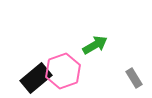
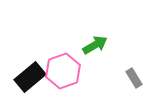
black rectangle: moved 6 px left, 1 px up
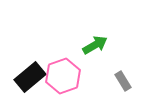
pink hexagon: moved 5 px down
gray rectangle: moved 11 px left, 3 px down
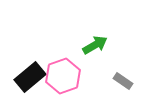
gray rectangle: rotated 24 degrees counterclockwise
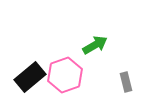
pink hexagon: moved 2 px right, 1 px up
gray rectangle: moved 3 px right, 1 px down; rotated 42 degrees clockwise
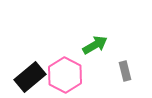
pink hexagon: rotated 12 degrees counterclockwise
gray rectangle: moved 1 px left, 11 px up
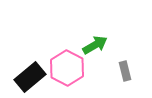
pink hexagon: moved 2 px right, 7 px up
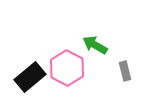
green arrow: rotated 120 degrees counterclockwise
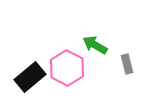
gray rectangle: moved 2 px right, 7 px up
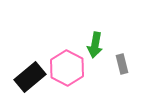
green arrow: rotated 110 degrees counterclockwise
gray rectangle: moved 5 px left
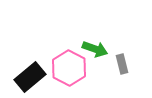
green arrow: moved 4 px down; rotated 80 degrees counterclockwise
pink hexagon: moved 2 px right
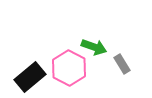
green arrow: moved 1 px left, 2 px up
gray rectangle: rotated 18 degrees counterclockwise
